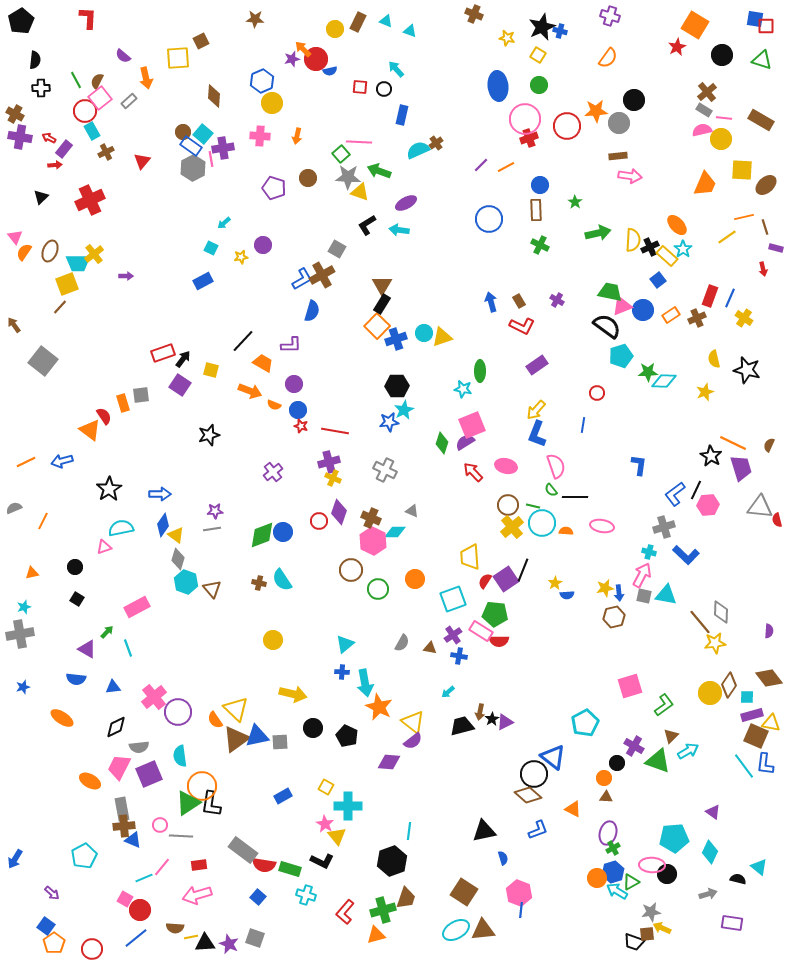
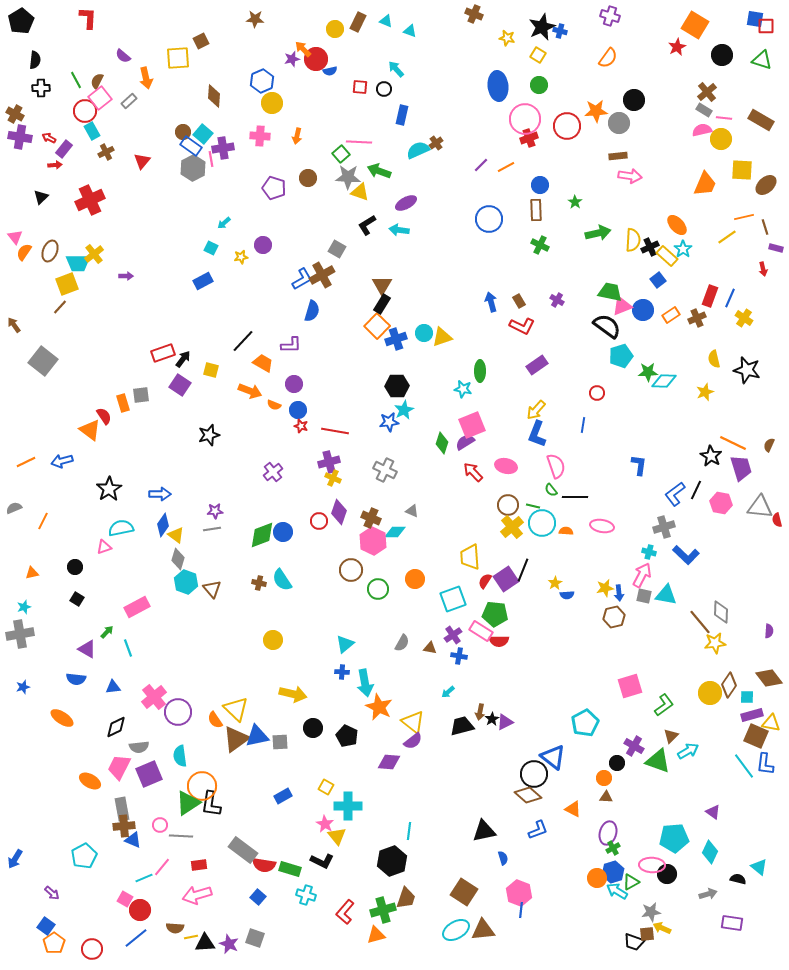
pink hexagon at (708, 505): moved 13 px right, 2 px up; rotated 15 degrees clockwise
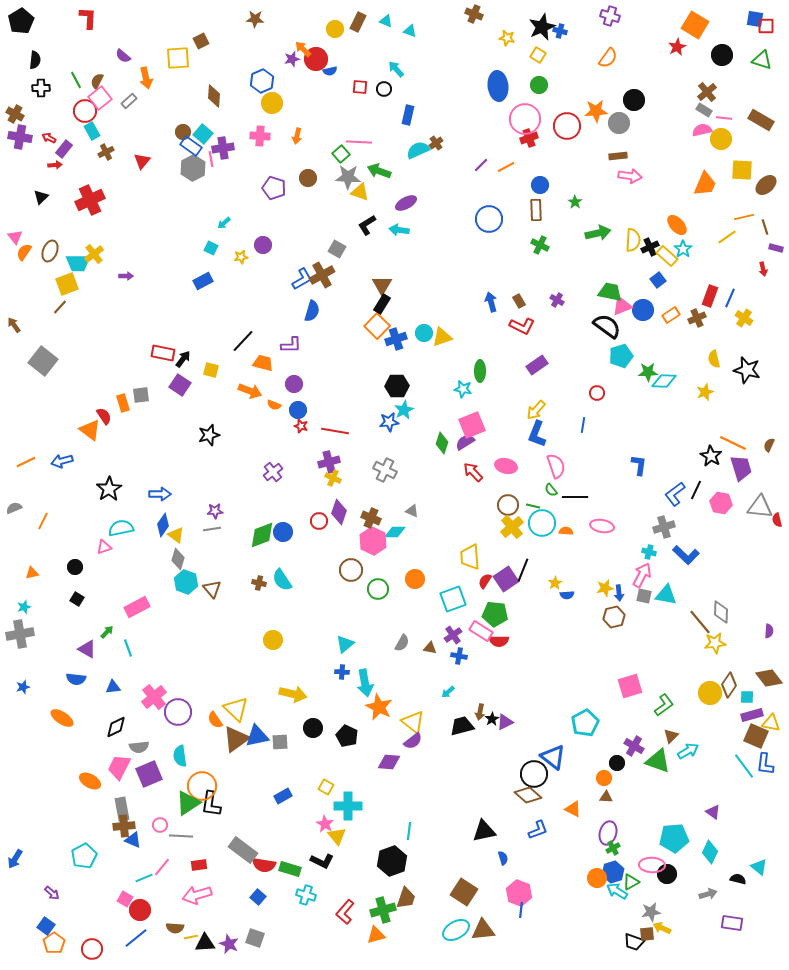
blue rectangle at (402, 115): moved 6 px right
red rectangle at (163, 353): rotated 30 degrees clockwise
orange trapezoid at (263, 363): rotated 15 degrees counterclockwise
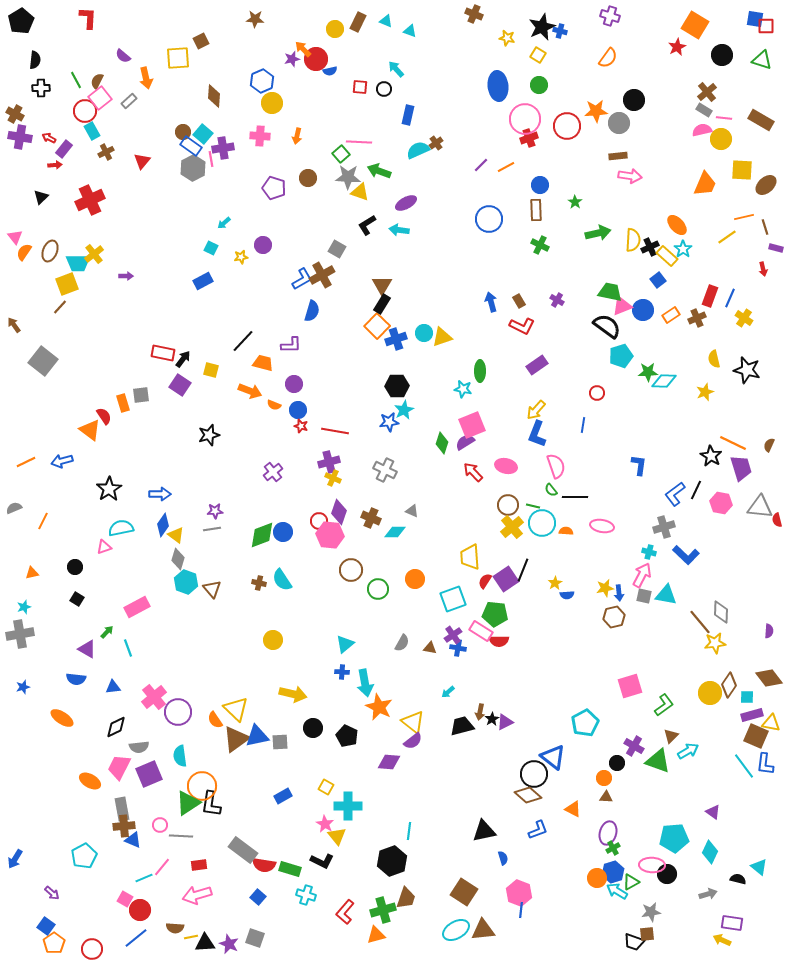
pink hexagon at (373, 541): moved 43 px left, 6 px up; rotated 20 degrees counterclockwise
blue cross at (459, 656): moved 1 px left, 8 px up
yellow arrow at (662, 928): moved 60 px right, 12 px down
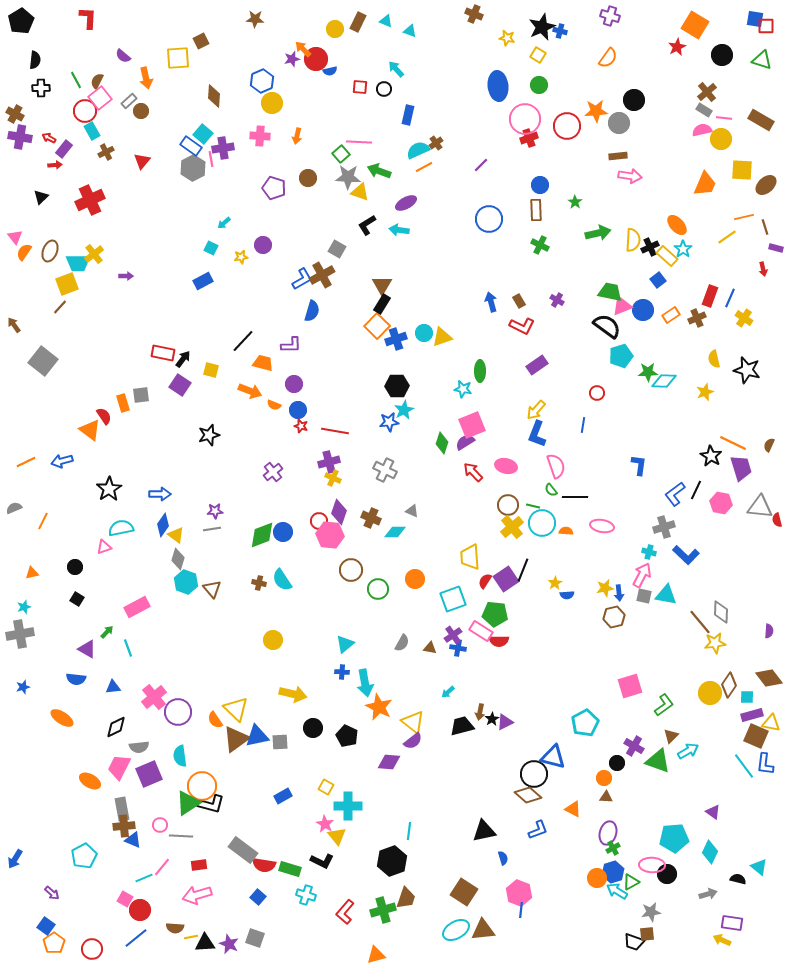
brown circle at (183, 132): moved 42 px left, 21 px up
orange line at (506, 167): moved 82 px left
blue triangle at (553, 757): rotated 24 degrees counterclockwise
black L-shape at (211, 804): rotated 84 degrees counterclockwise
orange triangle at (376, 935): moved 20 px down
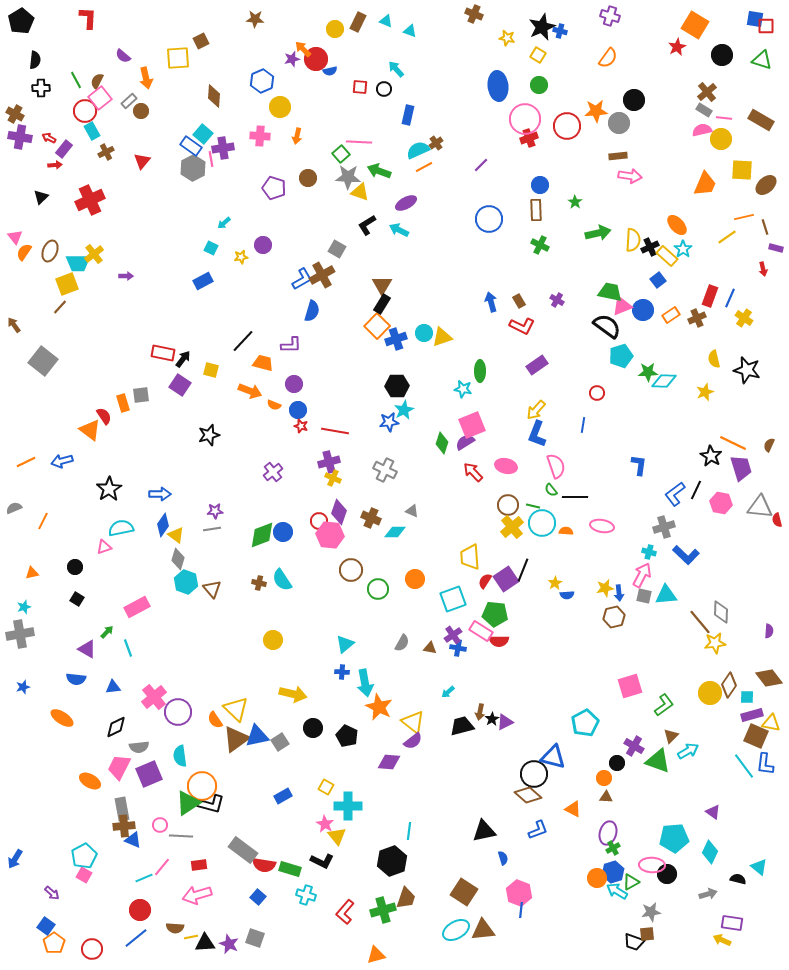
yellow circle at (272, 103): moved 8 px right, 4 px down
cyan arrow at (399, 230): rotated 18 degrees clockwise
cyan triangle at (666, 595): rotated 15 degrees counterclockwise
gray square at (280, 742): rotated 30 degrees counterclockwise
pink square at (125, 899): moved 41 px left, 24 px up
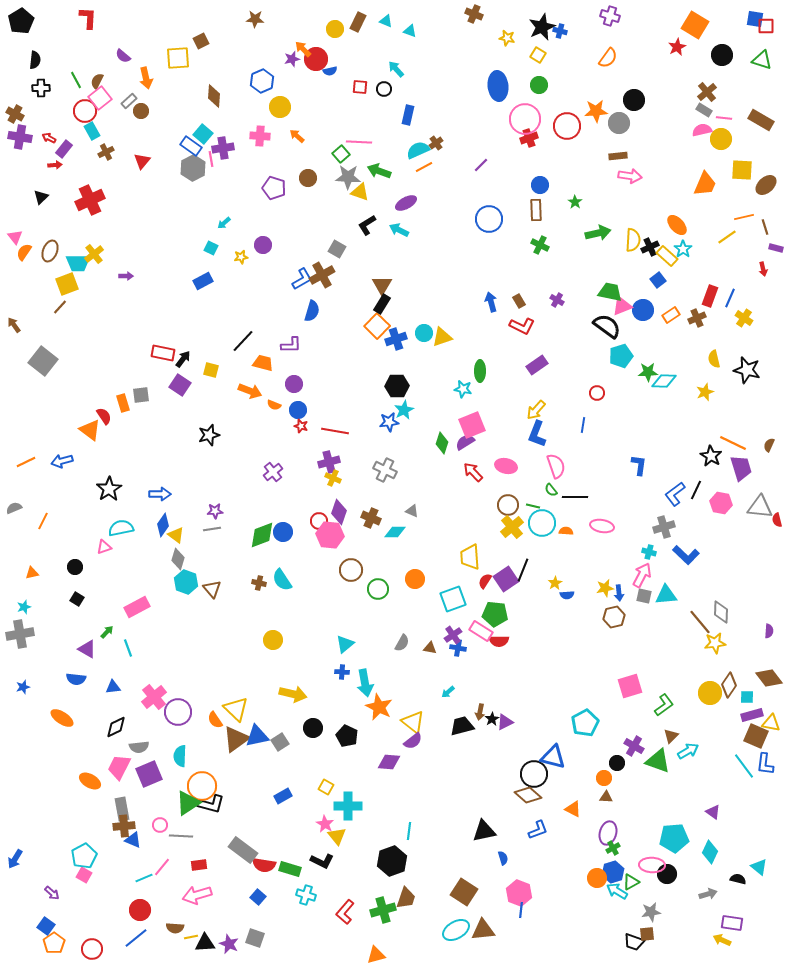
orange arrow at (297, 136): rotated 119 degrees clockwise
cyan semicircle at (180, 756): rotated 10 degrees clockwise
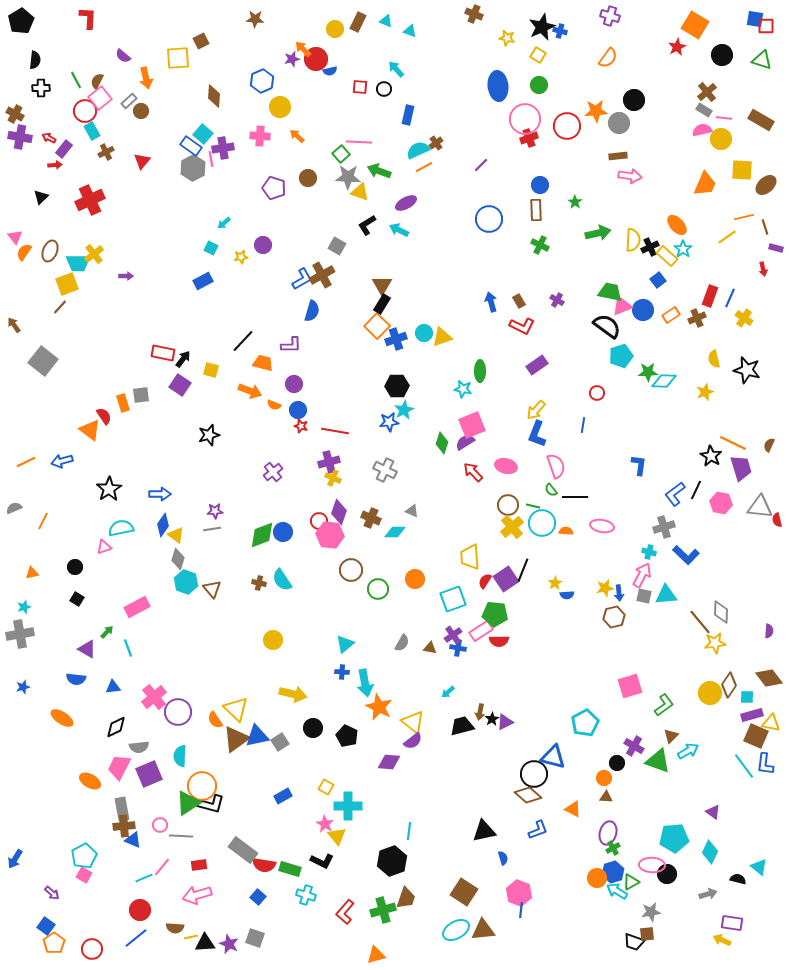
gray square at (337, 249): moved 3 px up
pink rectangle at (481, 631): rotated 65 degrees counterclockwise
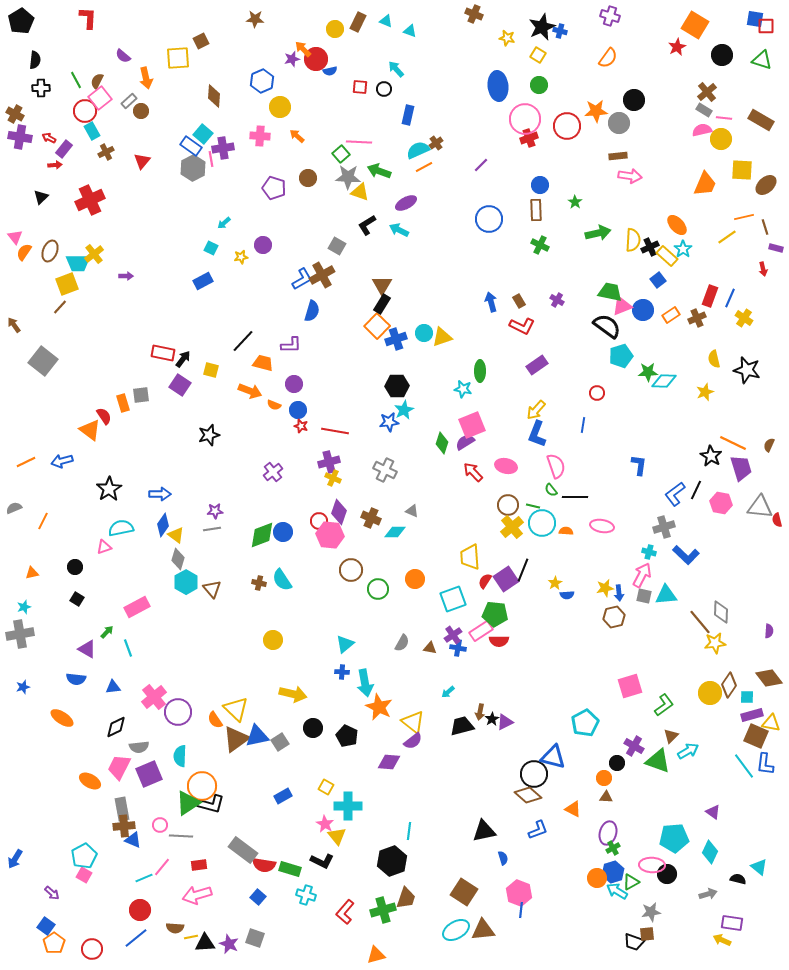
cyan hexagon at (186, 582): rotated 10 degrees clockwise
